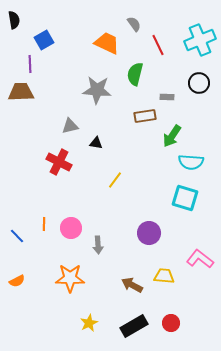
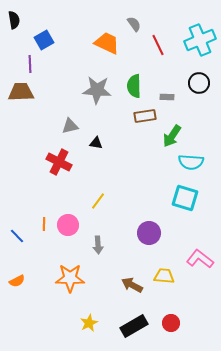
green semicircle: moved 1 px left, 12 px down; rotated 15 degrees counterclockwise
yellow line: moved 17 px left, 21 px down
pink circle: moved 3 px left, 3 px up
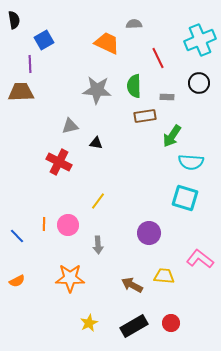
gray semicircle: rotated 56 degrees counterclockwise
red line: moved 13 px down
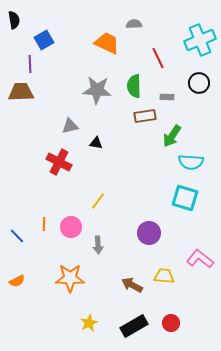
pink circle: moved 3 px right, 2 px down
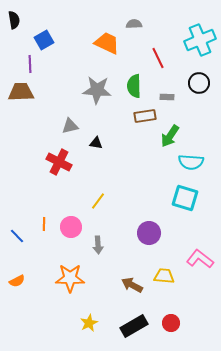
green arrow: moved 2 px left
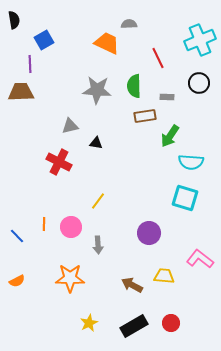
gray semicircle: moved 5 px left
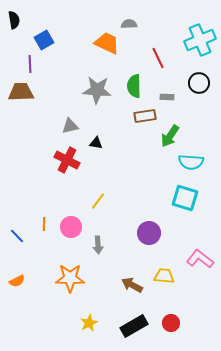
red cross: moved 8 px right, 2 px up
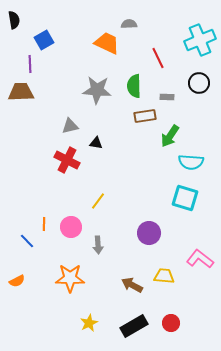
blue line: moved 10 px right, 5 px down
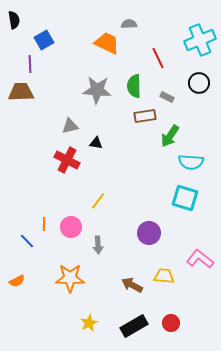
gray rectangle: rotated 24 degrees clockwise
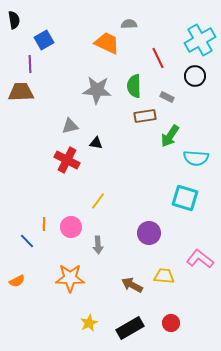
cyan cross: rotated 8 degrees counterclockwise
black circle: moved 4 px left, 7 px up
cyan semicircle: moved 5 px right, 4 px up
black rectangle: moved 4 px left, 2 px down
